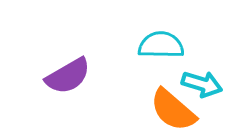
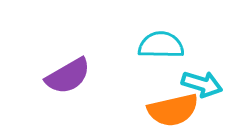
orange semicircle: rotated 54 degrees counterclockwise
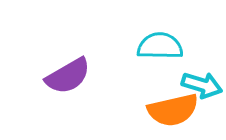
cyan semicircle: moved 1 px left, 1 px down
cyan arrow: moved 1 px down
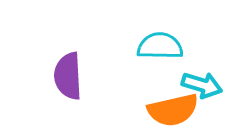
purple semicircle: rotated 117 degrees clockwise
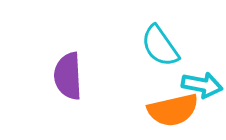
cyan semicircle: rotated 126 degrees counterclockwise
cyan arrow: rotated 6 degrees counterclockwise
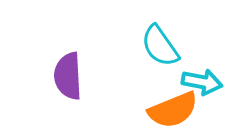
cyan arrow: moved 3 px up
orange semicircle: rotated 9 degrees counterclockwise
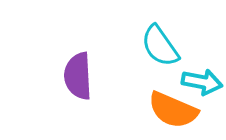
purple semicircle: moved 10 px right
orange semicircle: rotated 45 degrees clockwise
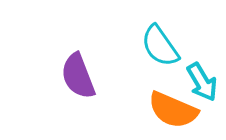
purple semicircle: rotated 18 degrees counterclockwise
cyan arrow: rotated 48 degrees clockwise
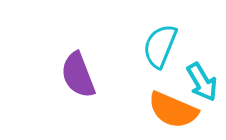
cyan semicircle: rotated 57 degrees clockwise
purple semicircle: moved 1 px up
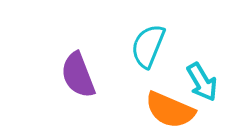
cyan semicircle: moved 12 px left
orange semicircle: moved 3 px left
